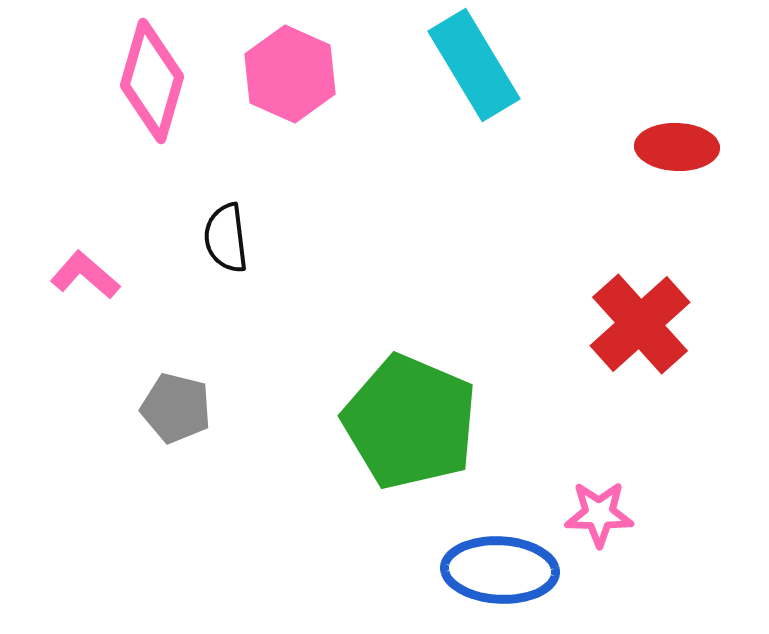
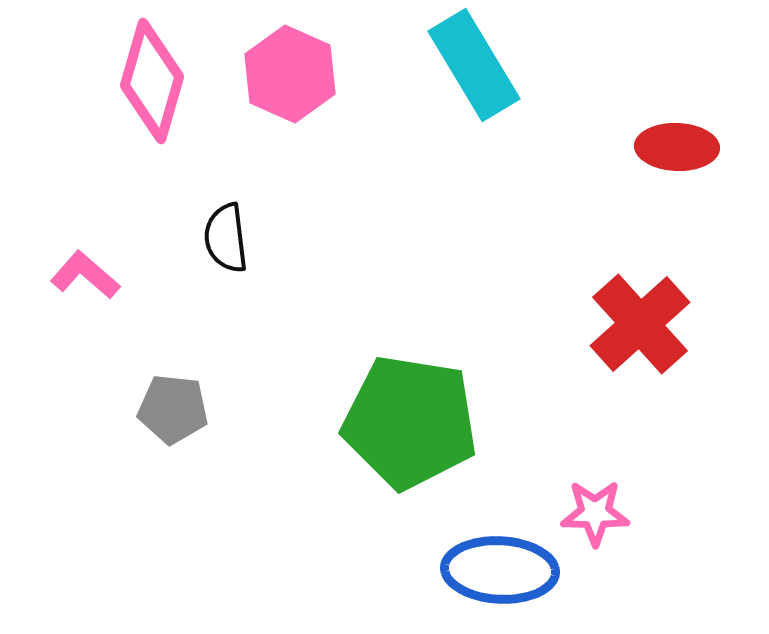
gray pentagon: moved 3 px left, 1 px down; rotated 8 degrees counterclockwise
green pentagon: rotated 14 degrees counterclockwise
pink star: moved 4 px left, 1 px up
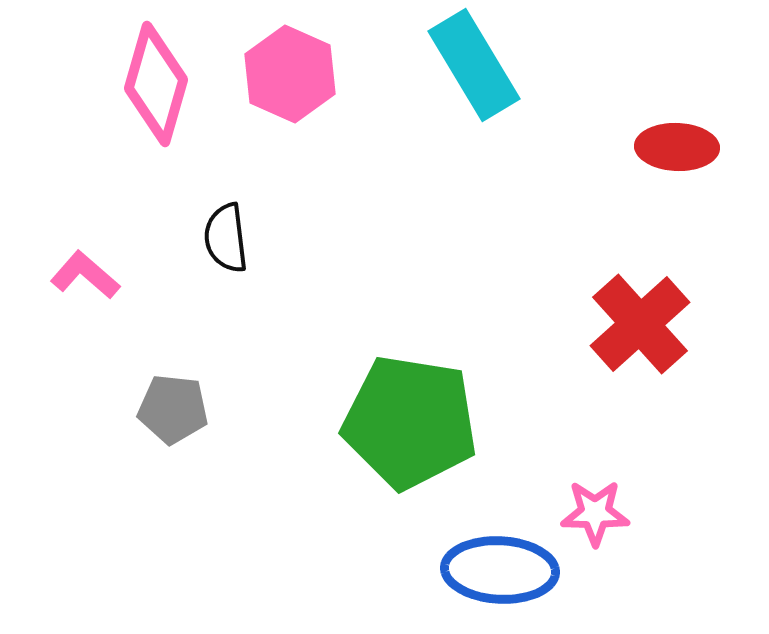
pink diamond: moved 4 px right, 3 px down
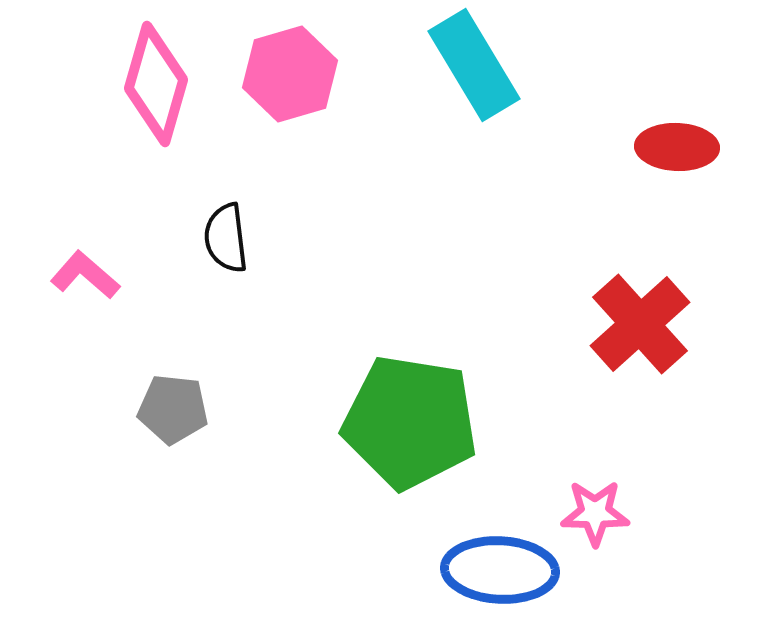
pink hexagon: rotated 20 degrees clockwise
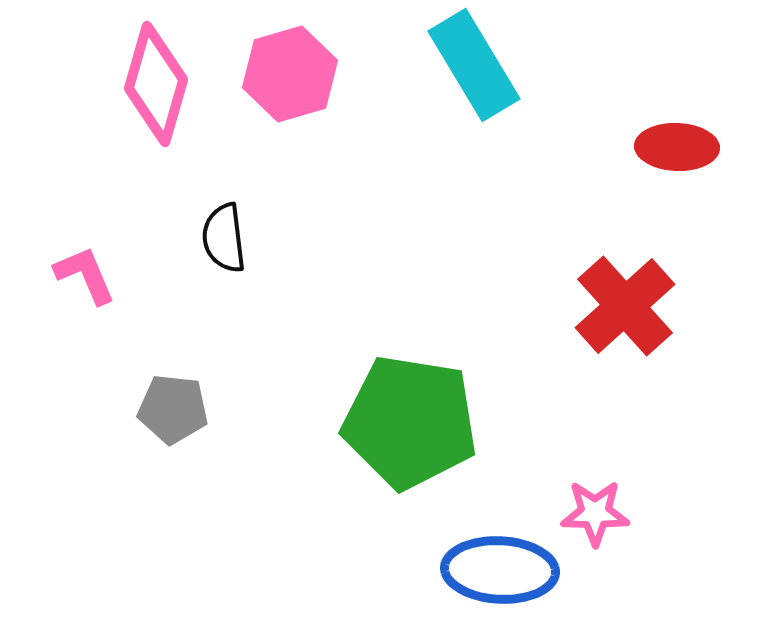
black semicircle: moved 2 px left
pink L-shape: rotated 26 degrees clockwise
red cross: moved 15 px left, 18 px up
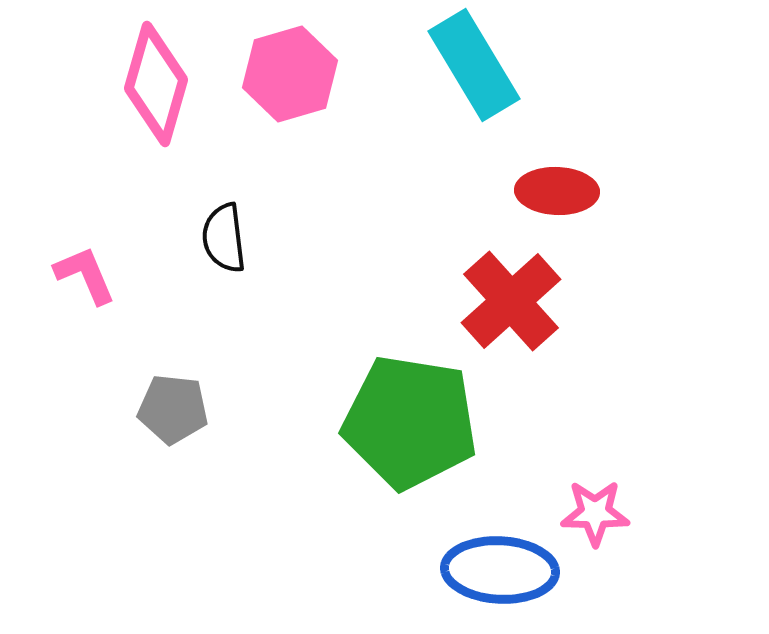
red ellipse: moved 120 px left, 44 px down
red cross: moved 114 px left, 5 px up
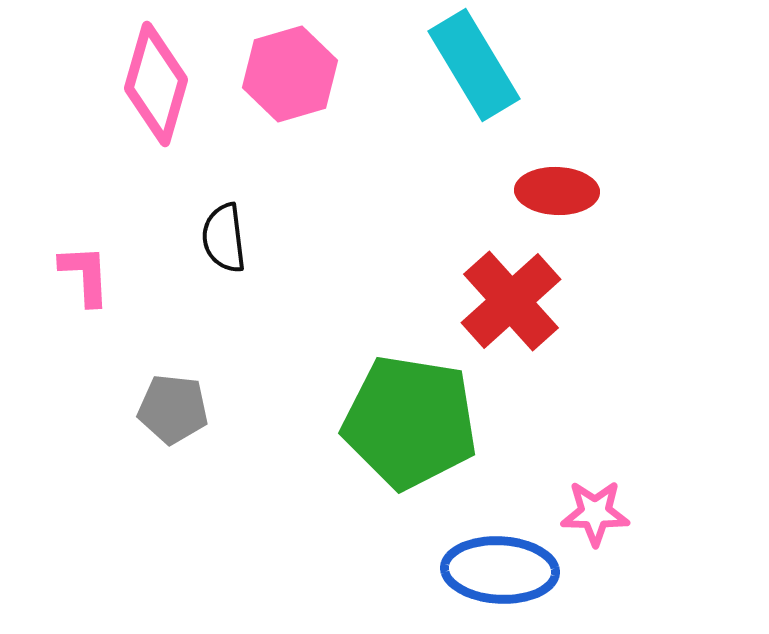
pink L-shape: rotated 20 degrees clockwise
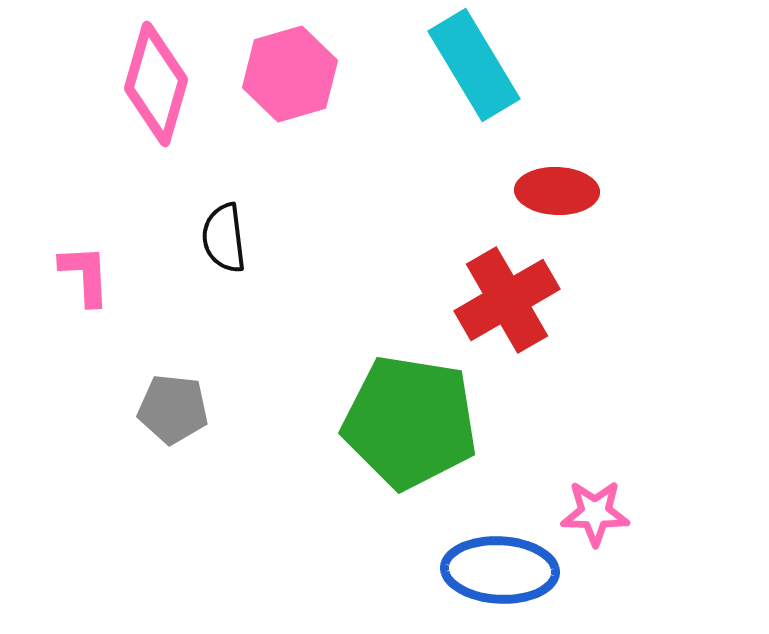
red cross: moved 4 px left, 1 px up; rotated 12 degrees clockwise
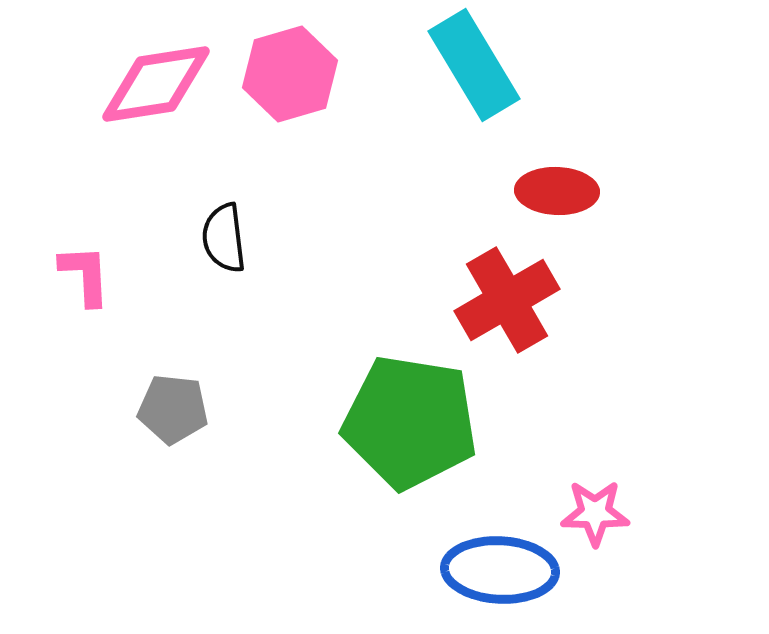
pink diamond: rotated 65 degrees clockwise
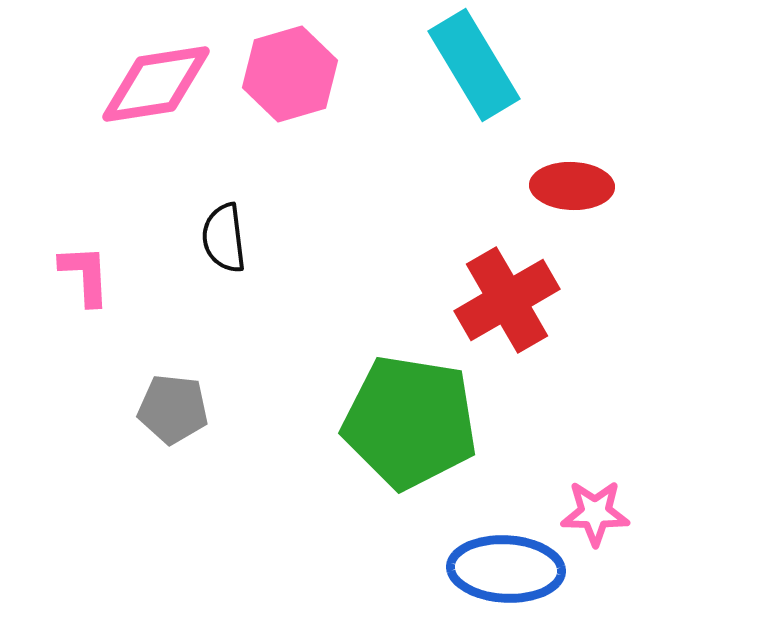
red ellipse: moved 15 px right, 5 px up
blue ellipse: moved 6 px right, 1 px up
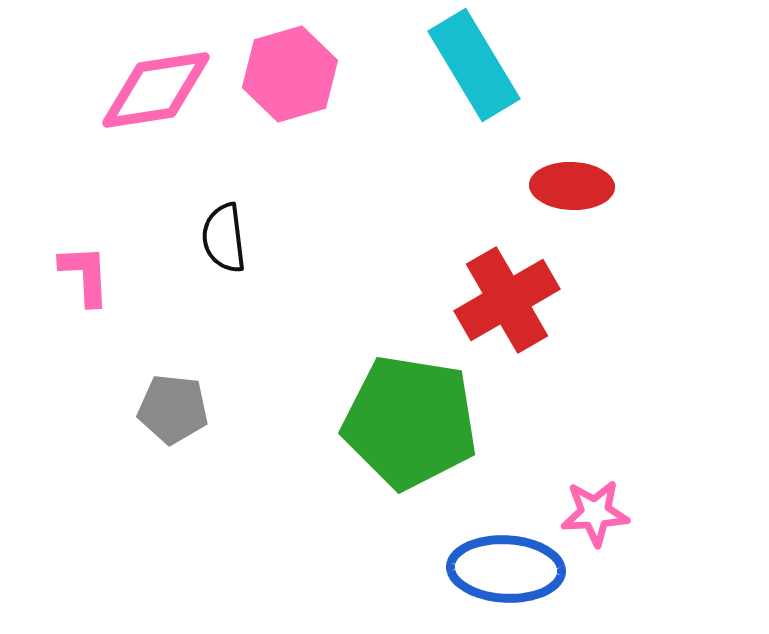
pink diamond: moved 6 px down
pink star: rotated 4 degrees counterclockwise
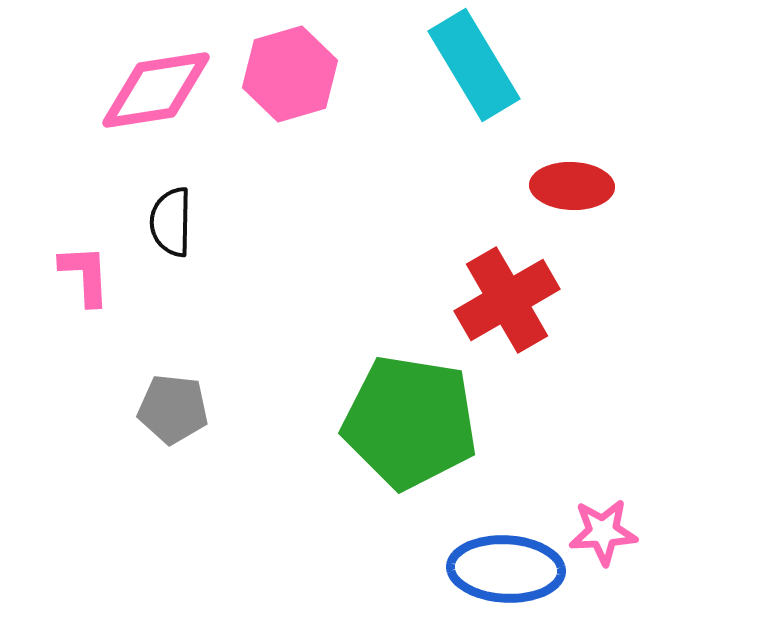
black semicircle: moved 53 px left, 16 px up; rotated 8 degrees clockwise
pink star: moved 8 px right, 19 px down
